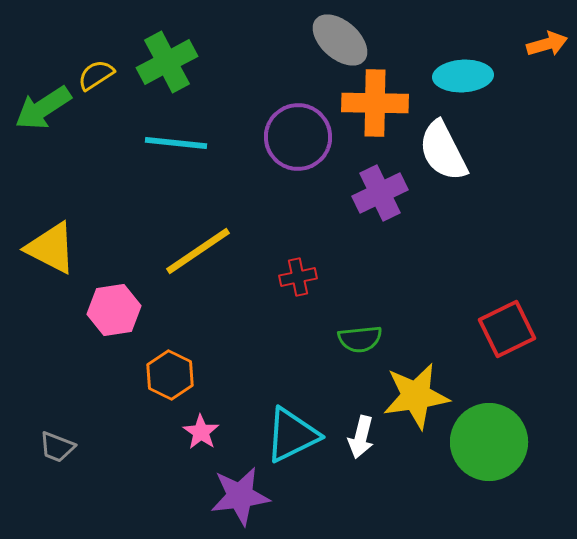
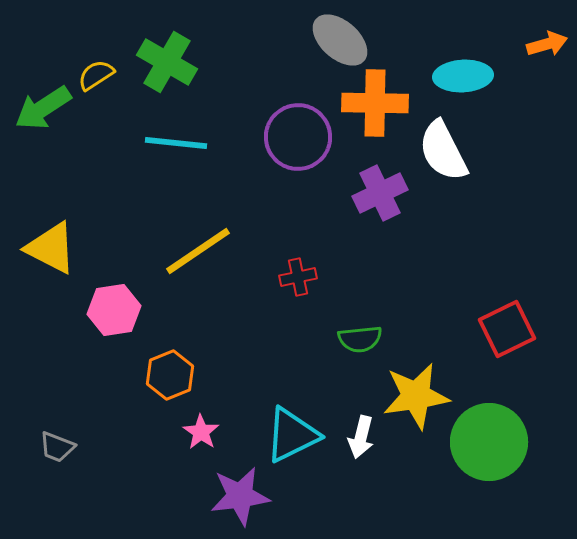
green cross: rotated 32 degrees counterclockwise
orange hexagon: rotated 12 degrees clockwise
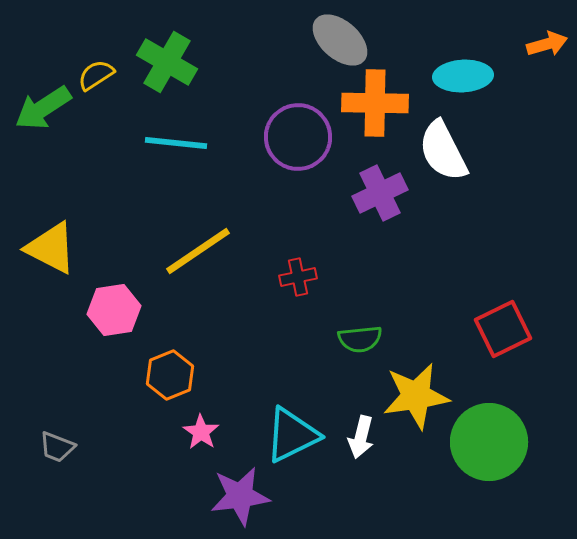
red square: moved 4 px left
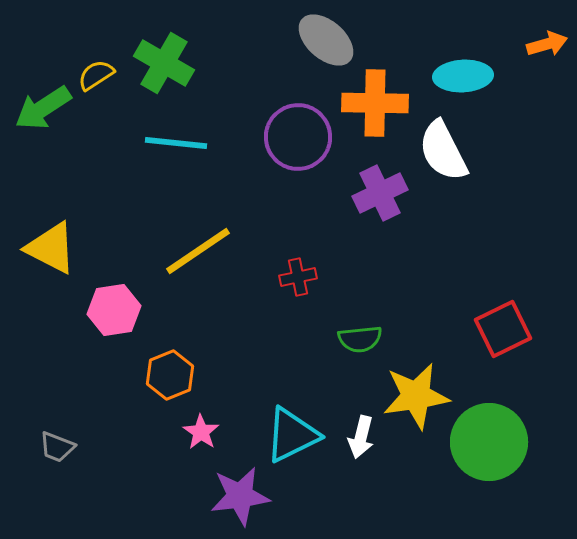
gray ellipse: moved 14 px left
green cross: moved 3 px left, 1 px down
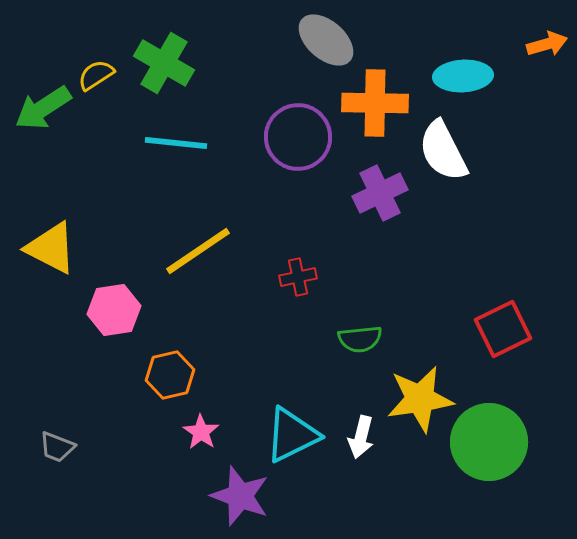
orange hexagon: rotated 9 degrees clockwise
yellow star: moved 4 px right, 3 px down
purple star: rotated 28 degrees clockwise
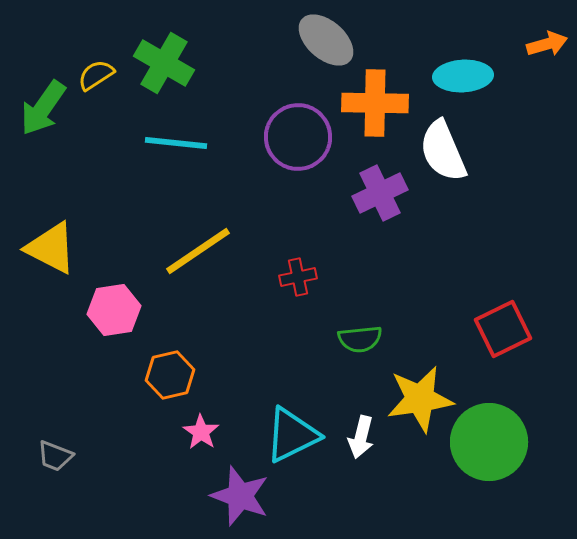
green arrow: rotated 22 degrees counterclockwise
white semicircle: rotated 4 degrees clockwise
gray trapezoid: moved 2 px left, 9 px down
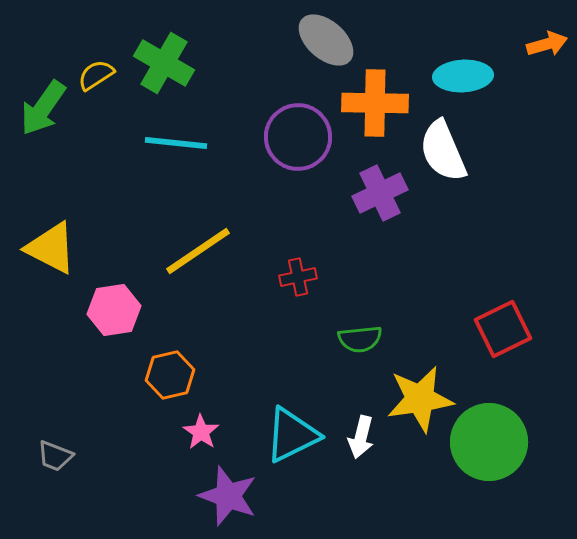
purple star: moved 12 px left
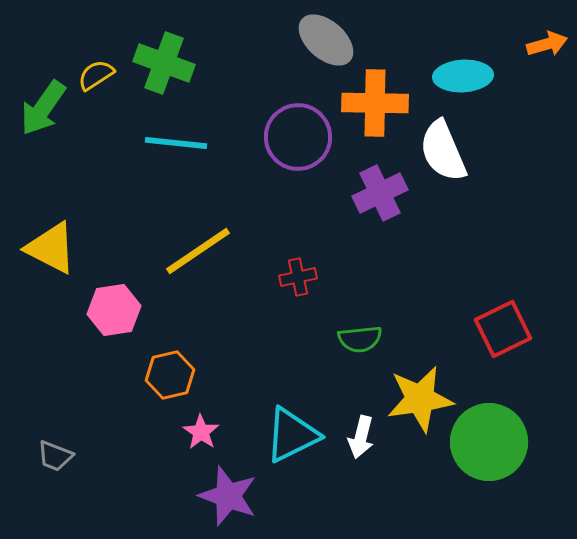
green cross: rotated 10 degrees counterclockwise
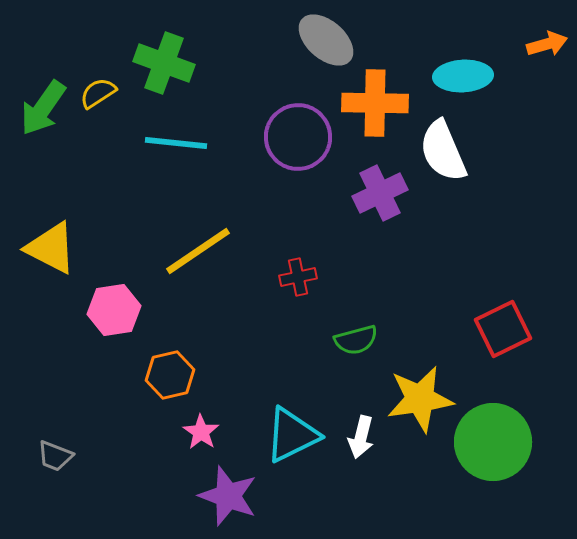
yellow semicircle: moved 2 px right, 18 px down
green semicircle: moved 4 px left, 1 px down; rotated 9 degrees counterclockwise
green circle: moved 4 px right
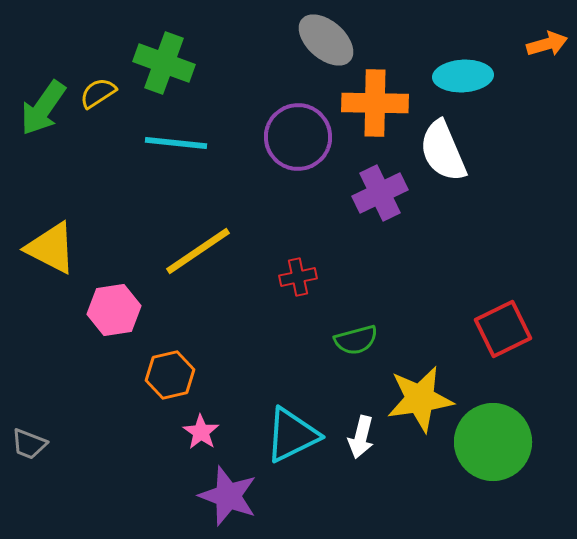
gray trapezoid: moved 26 px left, 12 px up
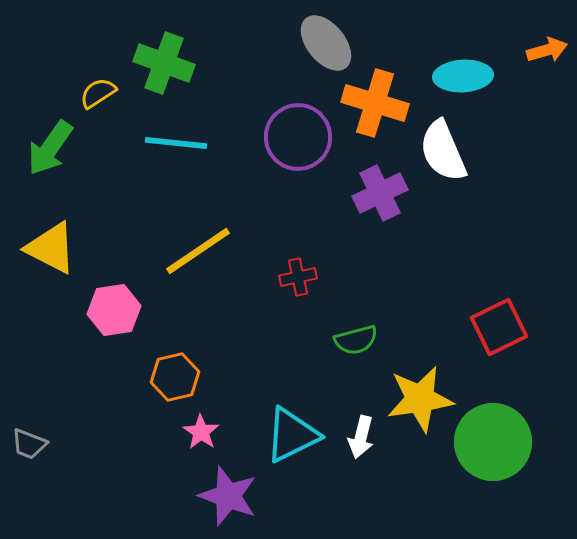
gray ellipse: moved 3 px down; rotated 10 degrees clockwise
orange arrow: moved 6 px down
orange cross: rotated 16 degrees clockwise
green arrow: moved 7 px right, 40 px down
red square: moved 4 px left, 2 px up
orange hexagon: moved 5 px right, 2 px down
